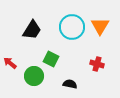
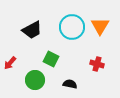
black trapezoid: rotated 30 degrees clockwise
red arrow: rotated 88 degrees counterclockwise
green circle: moved 1 px right, 4 px down
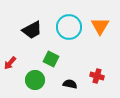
cyan circle: moved 3 px left
red cross: moved 12 px down
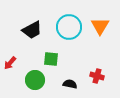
green square: rotated 21 degrees counterclockwise
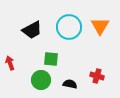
red arrow: rotated 120 degrees clockwise
green circle: moved 6 px right
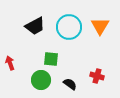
black trapezoid: moved 3 px right, 4 px up
black semicircle: rotated 24 degrees clockwise
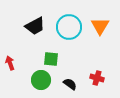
red cross: moved 2 px down
